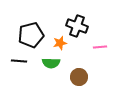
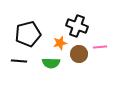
black pentagon: moved 3 px left, 1 px up
brown circle: moved 23 px up
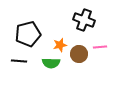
black cross: moved 7 px right, 6 px up
orange star: moved 2 px down
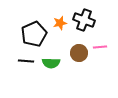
black pentagon: moved 6 px right; rotated 10 degrees counterclockwise
orange star: moved 22 px up
brown circle: moved 1 px up
black line: moved 7 px right
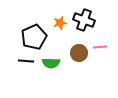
black pentagon: moved 3 px down
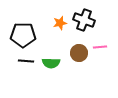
black pentagon: moved 11 px left, 2 px up; rotated 25 degrees clockwise
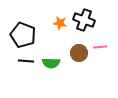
orange star: rotated 24 degrees clockwise
black pentagon: rotated 20 degrees clockwise
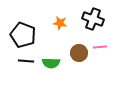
black cross: moved 9 px right, 1 px up
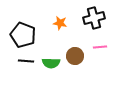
black cross: moved 1 px right, 1 px up; rotated 35 degrees counterclockwise
brown circle: moved 4 px left, 3 px down
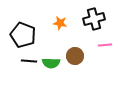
black cross: moved 1 px down
pink line: moved 5 px right, 2 px up
black line: moved 3 px right
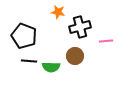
black cross: moved 14 px left, 8 px down
orange star: moved 2 px left, 11 px up
black pentagon: moved 1 px right, 1 px down
pink line: moved 1 px right, 4 px up
green semicircle: moved 4 px down
